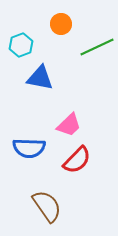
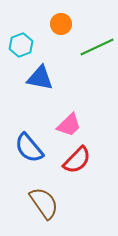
blue semicircle: rotated 48 degrees clockwise
brown semicircle: moved 3 px left, 3 px up
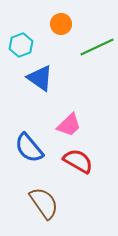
blue triangle: rotated 24 degrees clockwise
red semicircle: moved 1 px right, 1 px down; rotated 104 degrees counterclockwise
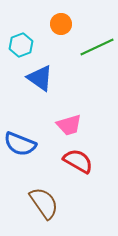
pink trapezoid: rotated 28 degrees clockwise
blue semicircle: moved 9 px left, 4 px up; rotated 28 degrees counterclockwise
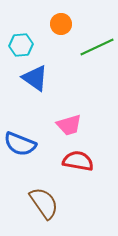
cyan hexagon: rotated 15 degrees clockwise
blue triangle: moved 5 px left
red semicircle: rotated 20 degrees counterclockwise
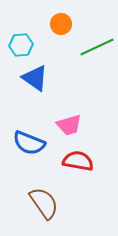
blue semicircle: moved 9 px right, 1 px up
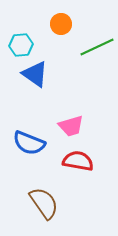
blue triangle: moved 4 px up
pink trapezoid: moved 2 px right, 1 px down
